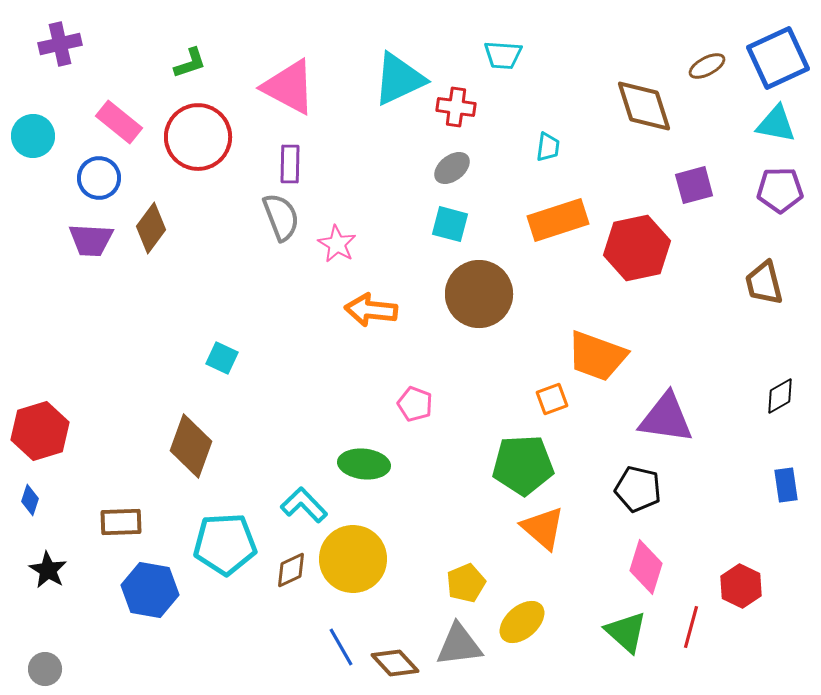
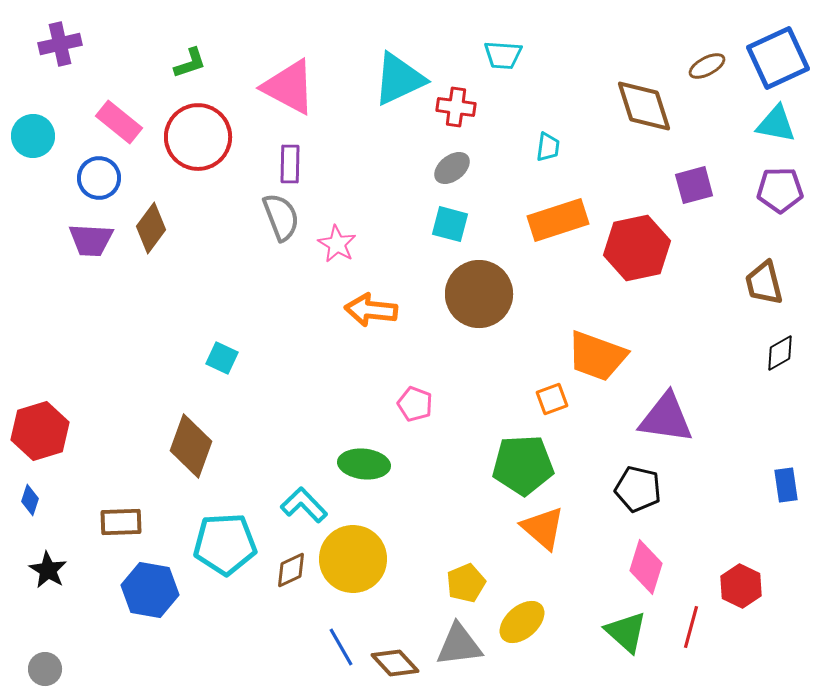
black diamond at (780, 396): moved 43 px up
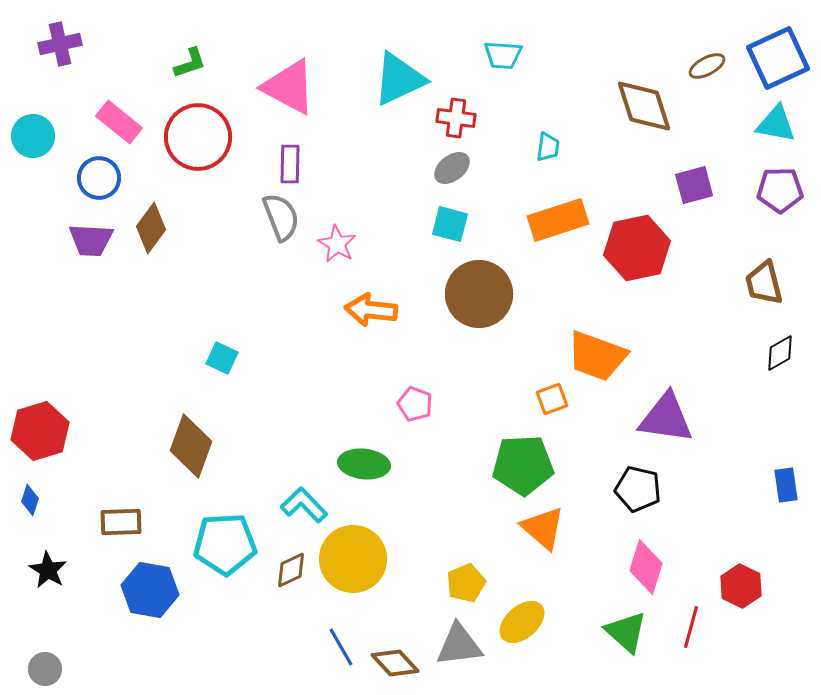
red cross at (456, 107): moved 11 px down
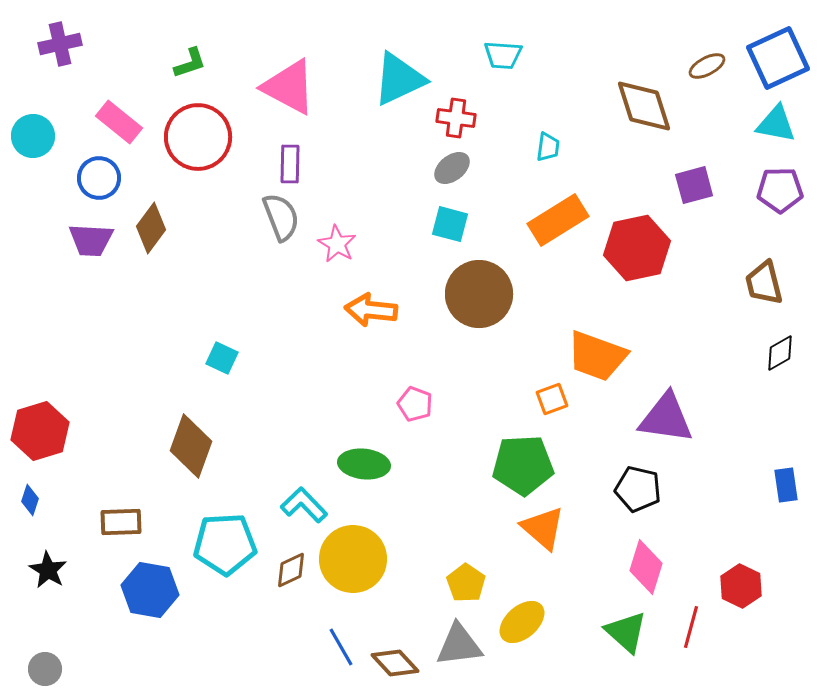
orange rectangle at (558, 220): rotated 14 degrees counterclockwise
yellow pentagon at (466, 583): rotated 15 degrees counterclockwise
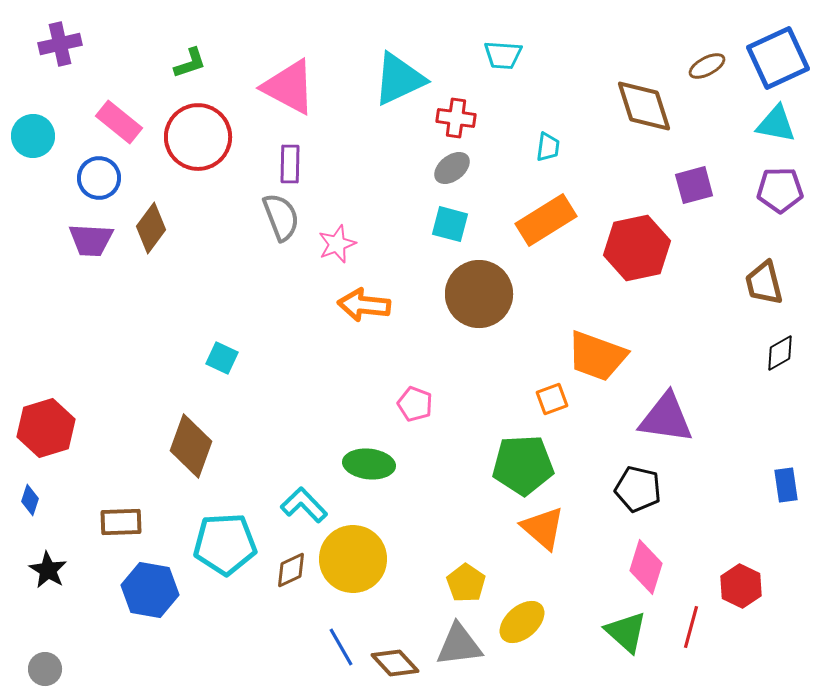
orange rectangle at (558, 220): moved 12 px left
pink star at (337, 244): rotated 21 degrees clockwise
orange arrow at (371, 310): moved 7 px left, 5 px up
red hexagon at (40, 431): moved 6 px right, 3 px up
green ellipse at (364, 464): moved 5 px right
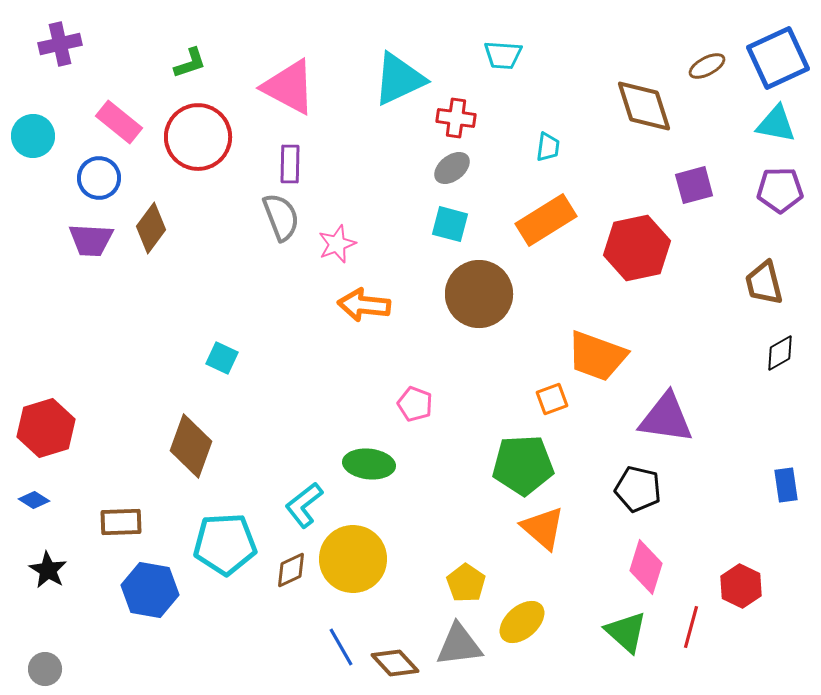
blue diamond at (30, 500): moved 4 px right; rotated 76 degrees counterclockwise
cyan L-shape at (304, 505): rotated 84 degrees counterclockwise
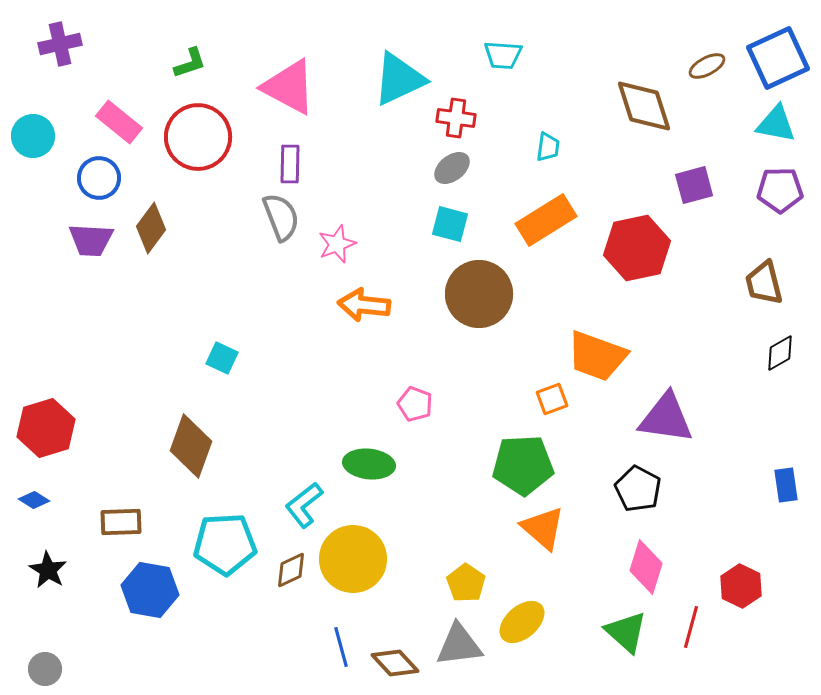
black pentagon at (638, 489): rotated 15 degrees clockwise
blue line at (341, 647): rotated 15 degrees clockwise
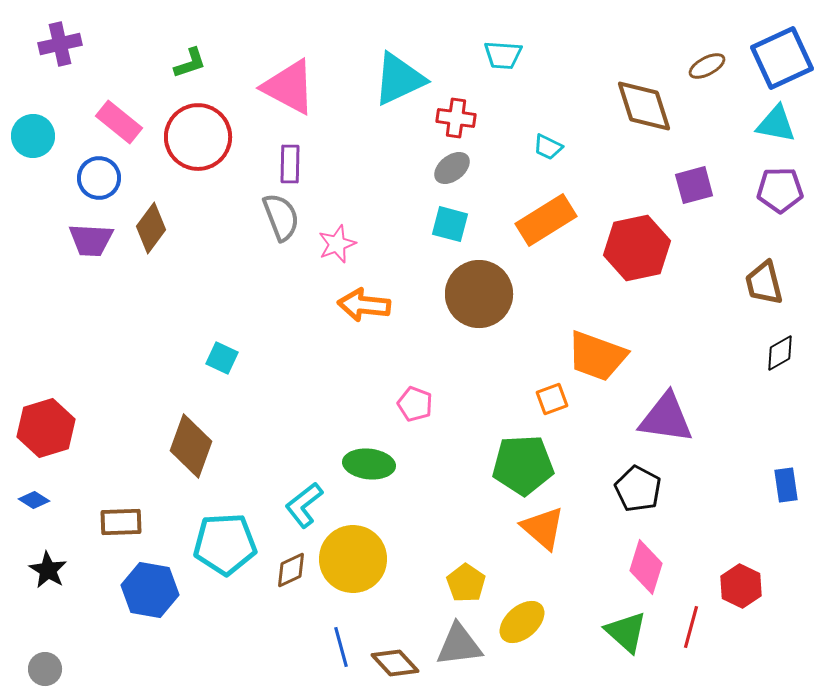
blue square at (778, 58): moved 4 px right
cyan trapezoid at (548, 147): rotated 108 degrees clockwise
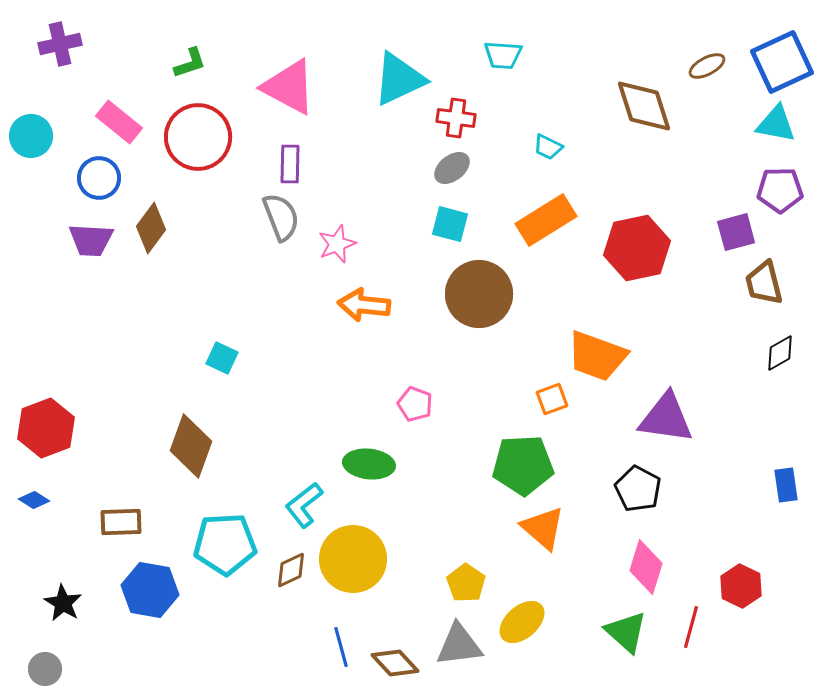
blue square at (782, 58): moved 4 px down
cyan circle at (33, 136): moved 2 px left
purple square at (694, 185): moved 42 px right, 47 px down
red hexagon at (46, 428): rotated 4 degrees counterclockwise
black star at (48, 570): moved 15 px right, 33 px down
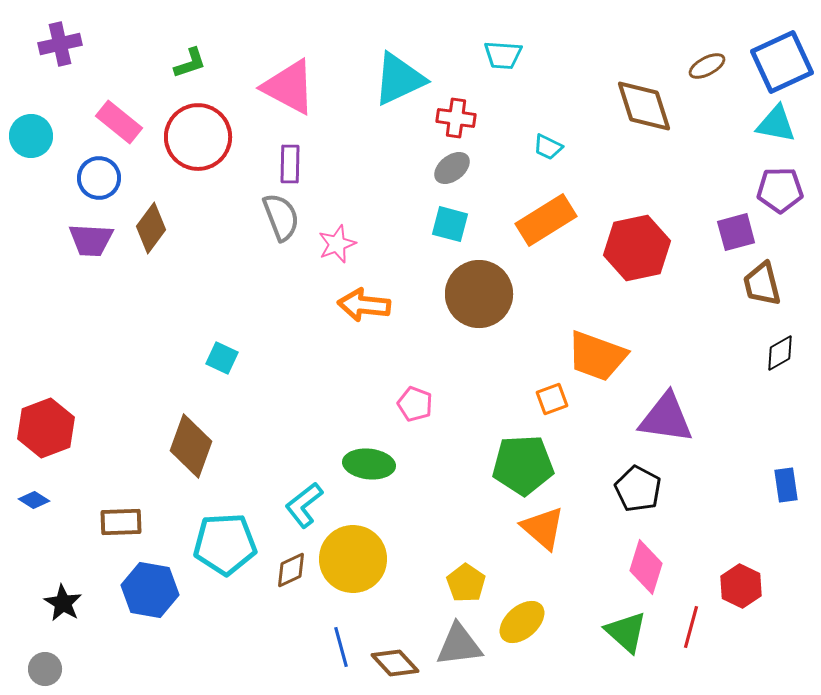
brown trapezoid at (764, 283): moved 2 px left, 1 px down
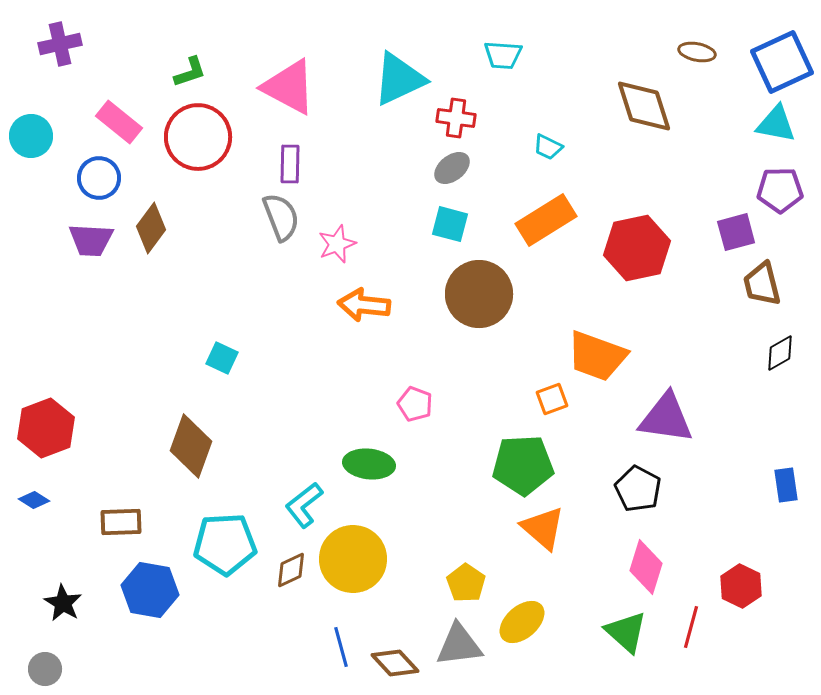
green L-shape at (190, 63): moved 9 px down
brown ellipse at (707, 66): moved 10 px left, 14 px up; rotated 39 degrees clockwise
